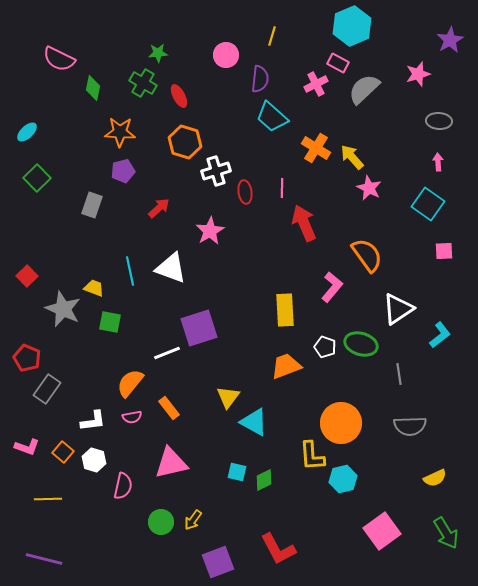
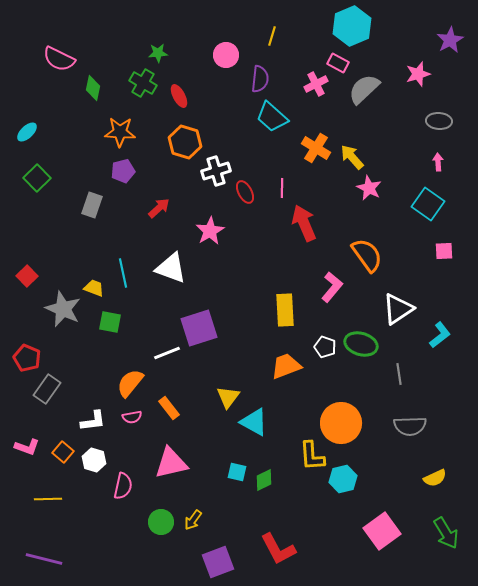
red ellipse at (245, 192): rotated 20 degrees counterclockwise
cyan line at (130, 271): moved 7 px left, 2 px down
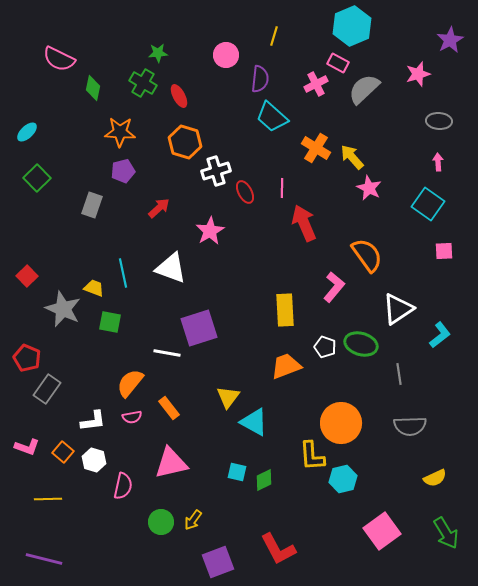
yellow line at (272, 36): moved 2 px right
pink L-shape at (332, 287): moved 2 px right
white line at (167, 353): rotated 32 degrees clockwise
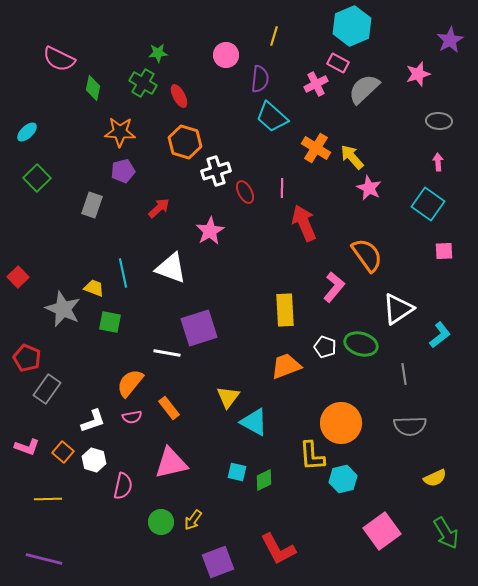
red square at (27, 276): moved 9 px left, 1 px down
gray line at (399, 374): moved 5 px right
white L-shape at (93, 421): rotated 12 degrees counterclockwise
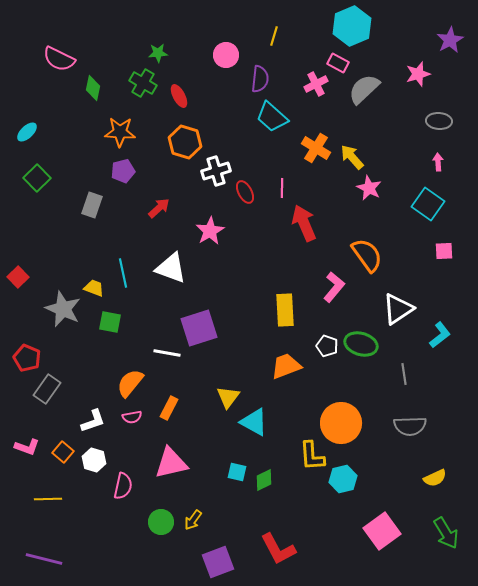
white pentagon at (325, 347): moved 2 px right, 1 px up
orange rectangle at (169, 408): rotated 65 degrees clockwise
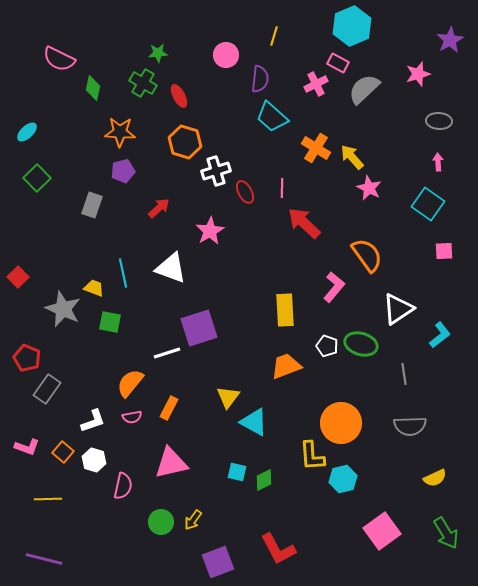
red arrow at (304, 223): rotated 24 degrees counterclockwise
white line at (167, 353): rotated 28 degrees counterclockwise
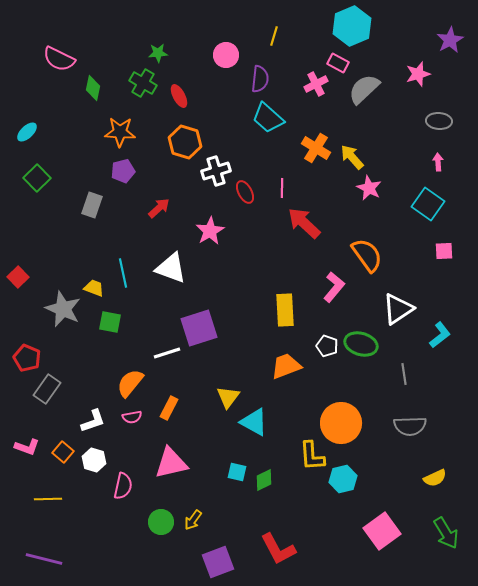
cyan trapezoid at (272, 117): moved 4 px left, 1 px down
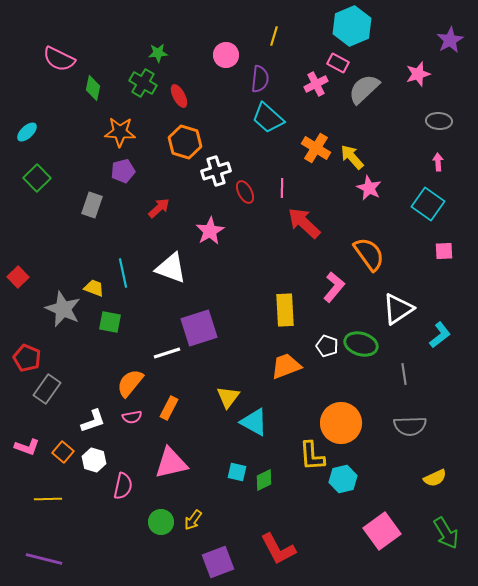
orange semicircle at (367, 255): moved 2 px right, 1 px up
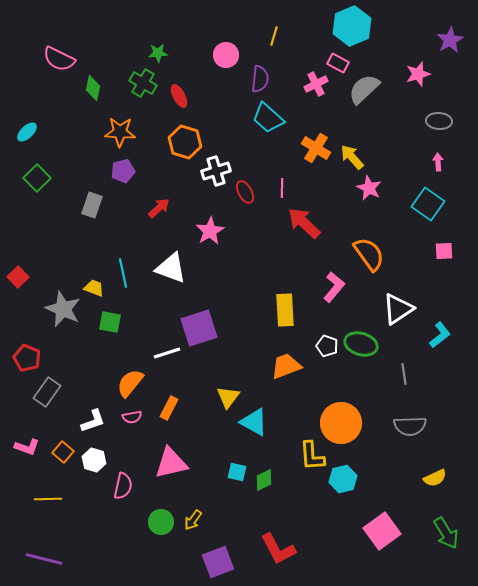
gray rectangle at (47, 389): moved 3 px down
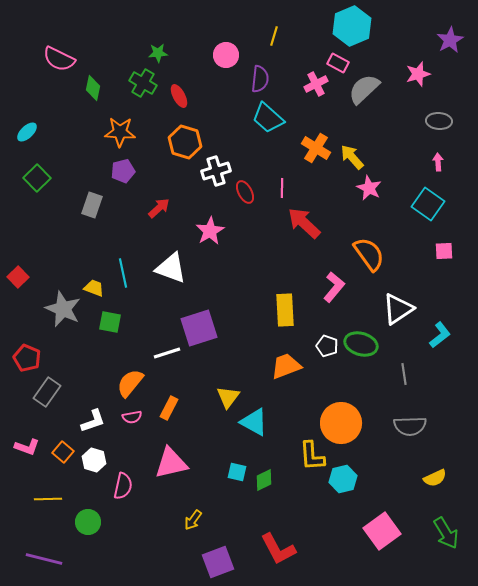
green circle at (161, 522): moved 73 px left
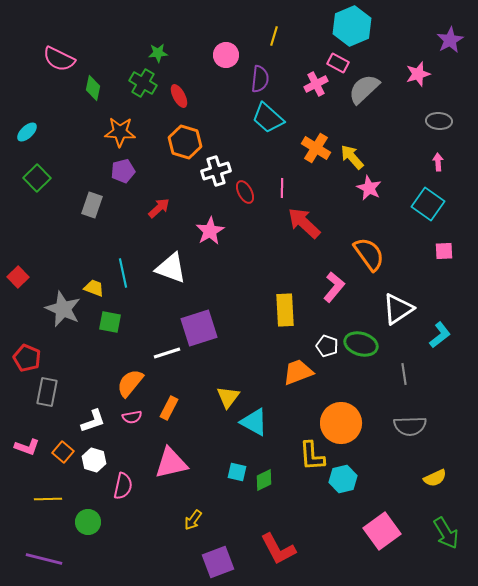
orange trapezoid at (286, 366): moved 12 px right, 6 px down
gray rectangle at (47, 392): rotated 24 degrees counterclockwise
